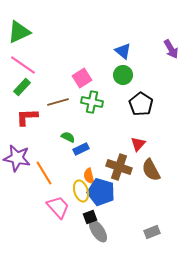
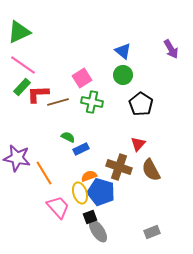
red L-shape: moved 11 px right, 23 px up
orange semicircle: rotated 84 degrees clockwise
yellow ellipse: moved 1 px left, 2 px down
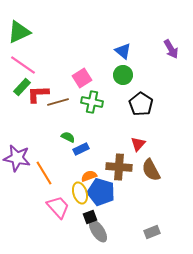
brown cross: rotated 15 degrees counterclockwise
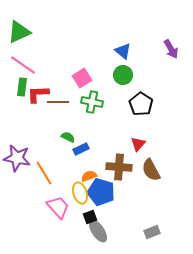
green rectangle: rotated 36 degrees counterclockwise
brown line: rotated 15 degrees clockwise
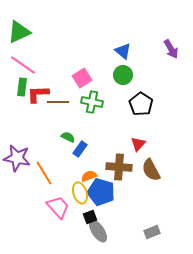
blue rectangle: moved 1 px left; rotated 28 degrees counterclockwise
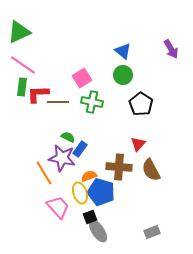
purple star: moved 45 px right
